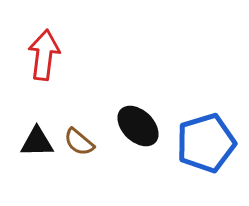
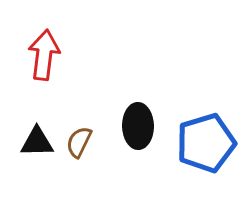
black ellipse: rotated 45 degrees clockwise
brown semicircle: rotated 76 degrees clockwise
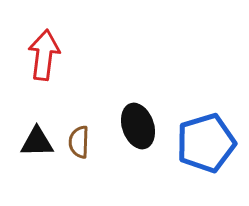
black ellipse: rotated 18 degrees counterclockwise
brown semicircle: rotated 24 degrees counterclockwise
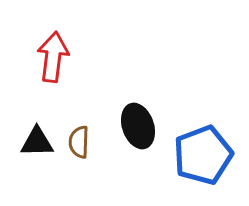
red arrow: moved 9 px right, 2 px down
blue pentagon: moved 3 px left, 12 px down; rotated 4 degrees counterclockwise
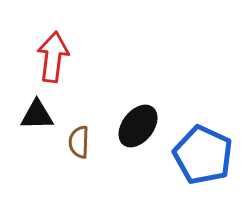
black ellipse: rotated 57 degrees clockwise
black triangle: moved 27 px up
blue pentagon: rotated 26 degrees counterclockwise
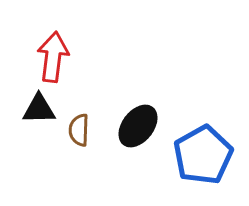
black triangle: moved 2 px right, 6 px up
brown semicircle: moved 12 px up
blue pentagon: rotated 18 degrees clockwise
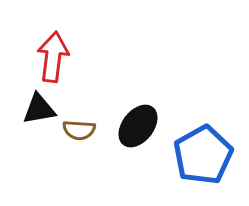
black triangle: rotated 9 degrees counterclockwise
brown semicircle: rotated 88 degrees counterclockwise
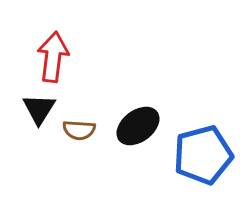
black triangle: rotated 48 degrees counterclockwise
black ellipse: rotated 15 degrees clockwise
blue pentagon: rotated 14 degrees clockwise
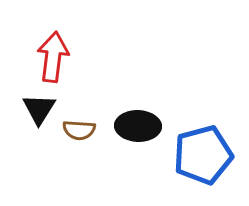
black ellipse: rotated 39 degrees clockwise
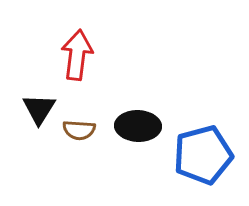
red arrow: moved 24 px right, 2 px up
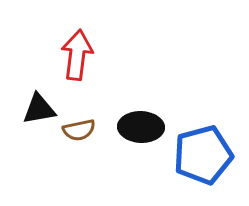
black triangle: rotated 48 degrees clockwise
black ellipse: moved 3 px right, 1 px down
brown semicircle: rotated 16 degrees counterclockwise
